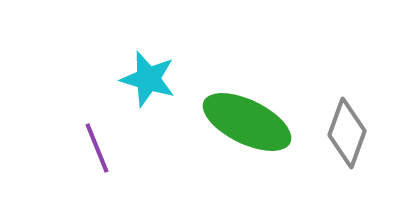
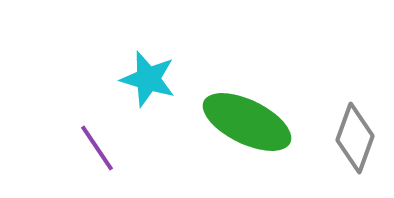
gray diamond: moved 8 px right, 5 px down
purple line: rotated 12 degrees counterclockwise
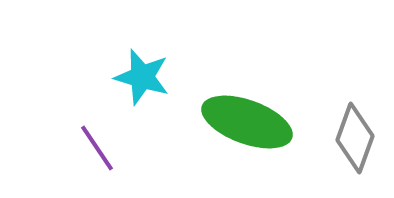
cyan star: moved 6 px left, 2 px up
green ellipse: rotated 6 degrees counterclockwise
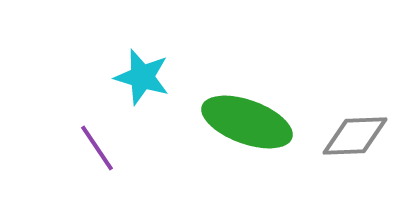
gray diamond: moved 2 px up; rotated 68 degrees clockwise
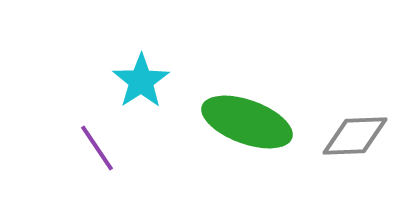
cyan star: moved 1 px left, 4 px down; rotated 22 degrees clockwise
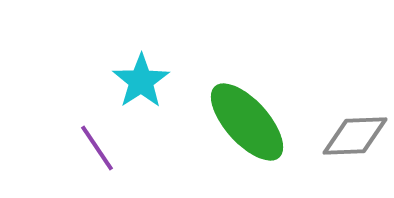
green ellipse: rotated 28 degrees clockwise
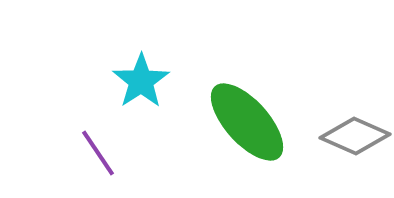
gray diamond: rotated 26 degrees clockwise
purple line: moved 1 px right, 5 px down
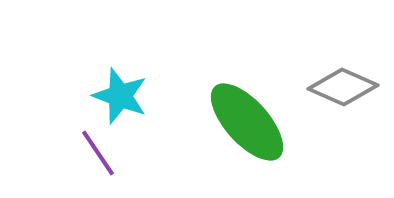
cyan star: moved 21 px left, 15 px down; rotated 18 degrees counterclockwise
gray diamond: moved 12 px left, 49 px up
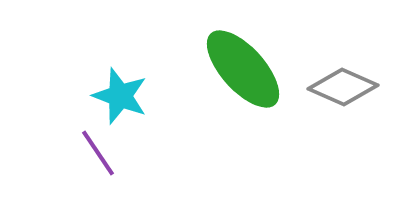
green ellipse: moved 4 px left, 53 px up
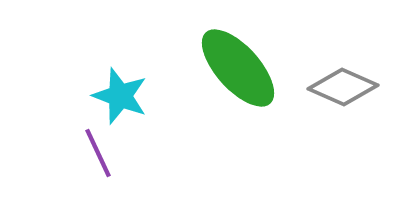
green ellipse: moved 5 px left, 1 px up
purple line: rotated 9 degrees clockwise
